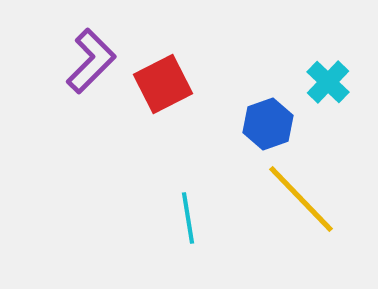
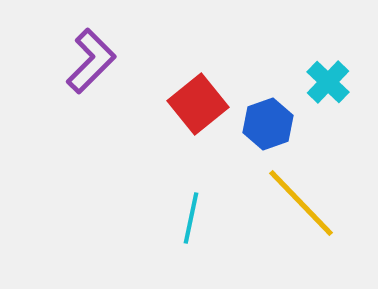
red square: moved 35 px right, 20 px down; rotated 12 degrees counterclockwise
yellow line: moved 4 px down
cyan line: moved 3 px right; rotated 21 degrees clockwise
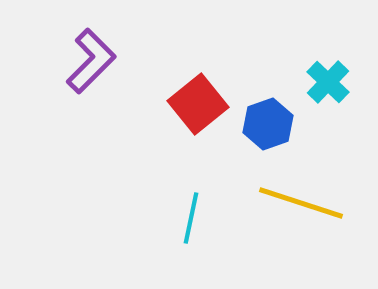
yellow line: rotated 28 degrees counterclockwise
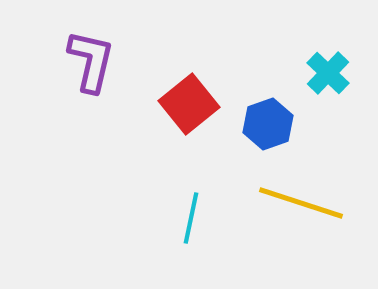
purple L-shape: rotated 32 degrees counterclockwise
cyan cross: moved 9 px up
red square: moved 9 px left
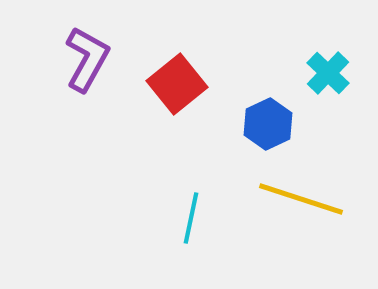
purple L-shape: moved 4 px left, 2 px up; rotated 16 degrees clockwise
red square: moved 12 px left, 20 px up
blue hexagon: rotated 6 degrees counterclockwise
yellow line: moved 4 px up
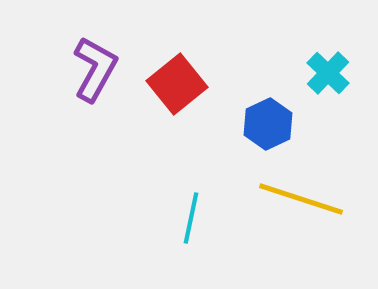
purple L-shape: moved 8 px right, 10 px down
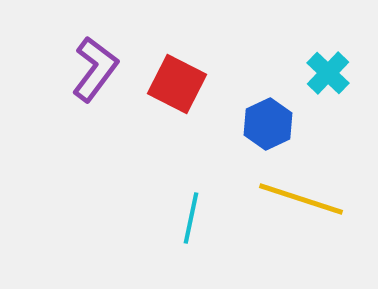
purple L-shape: rotated 8 degrees clockwise
red square: rotated 24 degrees counterclockwise
